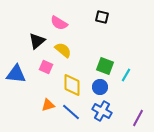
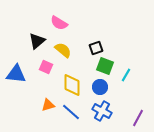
black square: moved 6 px left, 31 px down; rotated 32 degrees counterclockwise
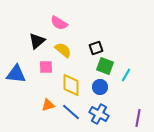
pink square: rotated 24 degrees counterclockwise
yellow diamond: moved 1 px left
blue cross: moved 3 px left, 3 px down
purple line: rotated 18 degrees counterclockwise
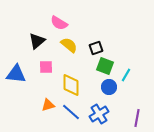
yellow semicircle: moved 6 px right, 5 px up
blue circle: moved 9 px right
blue cross: rotated 30 degrees clockwise
purple line: moved 1 px left
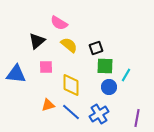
green square: rotated 18 degrees counterclockwise
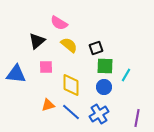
blue circle: moved 5 px left
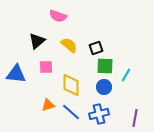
pink semicircle: moved 1 px left, 7 px up; rotated 12 degrees counterclockwise
blue cross: rotated 18 degrees clockwise
purple line: moved 2 px left
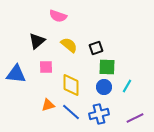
green square: moved 2 px right, 1 px down
cyan line: moved 1 px right, 11 px down
purple line: rotated 54 degrees clockwise
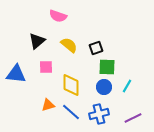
purple line: moved 2 px left
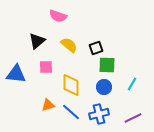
green square: moved 2 px up
cyan line: moved 5 px right, 2 px up
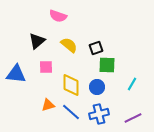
blue circle: moved 7 px left
